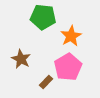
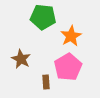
brown rectangle: rotated 48 degrees counterclockwise
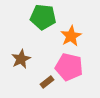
brown star: rotated 18 degrees clockwise
pink pentagon: moved 1 px right; rotated 28 degrees counterclockwise
brown rectangle: moved 1 px right; rotated 56 degrees clockwise
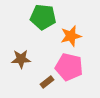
orange star: rotated 15 degrees clockwise
brown star: rotated 24 degrees clockwise
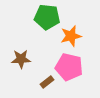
green pentagon: moved 4 px right
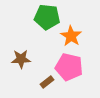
orange star: rotated 25 degrees counterclockwise
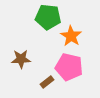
green pentagon: moved 1 px right
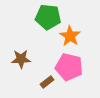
orange star: moved 1 px left
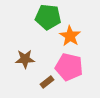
brown star: moved 4 px right
